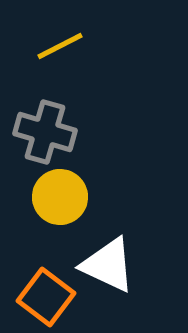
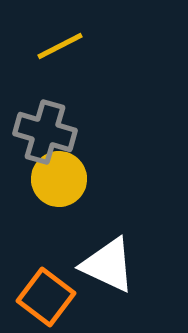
yellow circle: moved 1 px left, 18 px up
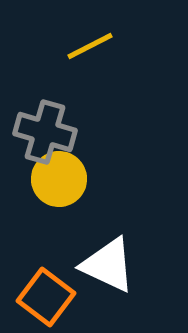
yellow line: moved 30 px right
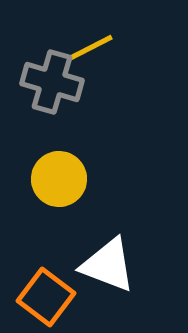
yellow line: moved 2 px down
gray cross: moved 7 px right, 50 px up
white triangle: rotated 4 degrees counterclockwise
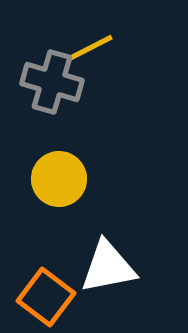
white triangle: moved 2 px down; rotated 32 degrees counterclockwise
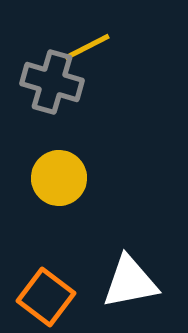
yellow line: moved 3 px left, 1 px up
yellow circle: moved 1 px up
white triangle: moved 22 px right, 15 px down
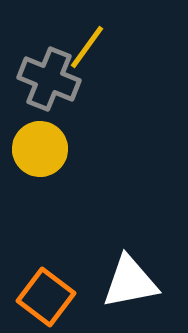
yellow line: rotated 27 degrees counterclockwise
gray cross: moved 3 px left, 3 px up; rotated 6 degrees clockwise
yellow circle: moved 19 px left, 29 px up
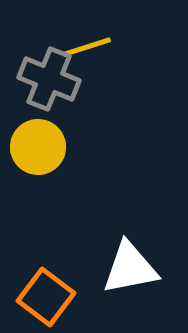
yellow line: rotated 36 degrees clockwise
yellow circle: moved 2 px left, 2 px up
white triangle: moved 14 px up
